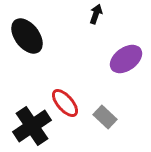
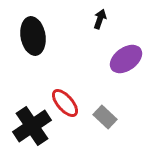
black arrow: moved 4 px right, 5 px down
black ellipse: moved 6 px right; rotated 27 degrees clockwise
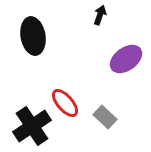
black arrow: moved 4 px up
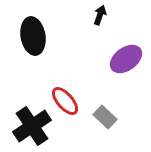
red ellipse: moved 2 px up
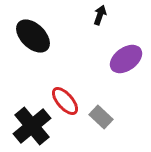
black ellipse: rotated 36 degrees counterclockwise
gray rectangle: moved 4 px left
black cross: rotated 6 degrees counterclockwise
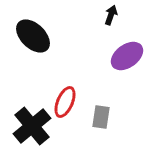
black arrow: moved 11 px right
purple ellipse: moved 1 px right, 3 px up
red ellipse: moved 1 px down; rotated 64 degrees clockwise
gray rectangle: rotated 55 degrees clockwise
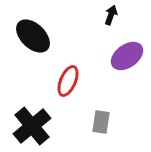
red ellipse: moved 3 px right, 21 px up
gray rectangle: moved 5 px down
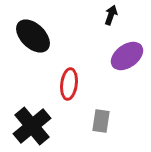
red ellipse: moved 1 px right, 3 px down; rotated 16 degrees counterclockwise
gray rectangle: moved 1 px up
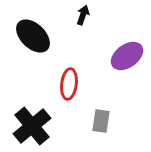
black arrow: moved 28 px left
